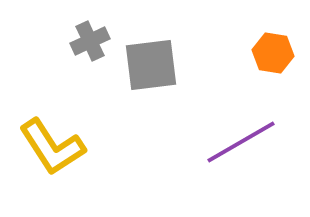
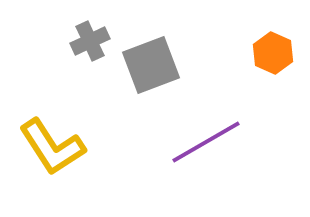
orange hexagon: rotated 15 degrees clockwise
gray square: rotated 14 degrees counterclockwise
purple line: moved 35 px left
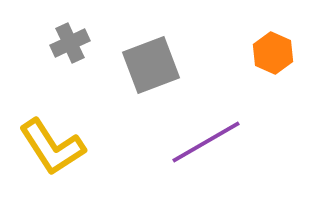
gray cross: moved 20 px left, 2 px down
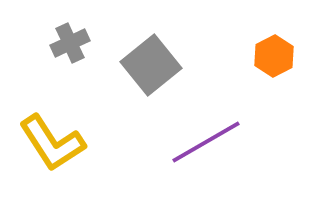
orange hexagon: moved 1 px right, 3 px down; rotated 9 degrees clockwise
gray square: rotated 18 degrees counterclockwise
yellow L-shape: moved 4 px up
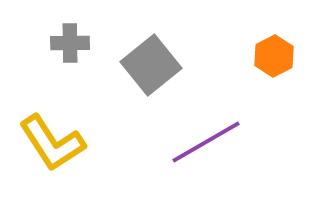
gray cross: rotated 24 degrees clockwise
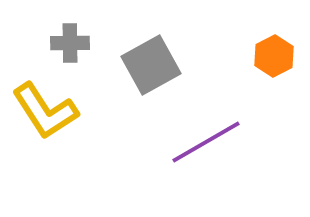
gray square: rotated 10 degrees clockwise
yellow L-shape: moved 7 px left, 32 px up
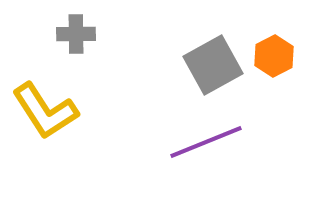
gray cross: moved 6 px right, 9 px up
gray square: moved 62 px right
purple line: rotated 8 degrees clockwise
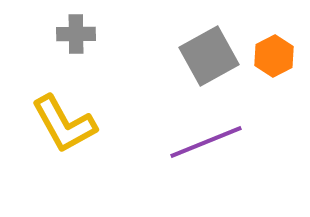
gray square: moved 4 px left, 9 px up
yellow L-shape: moved 19 px right, 13 px down; rotated 4 degrees clockwise
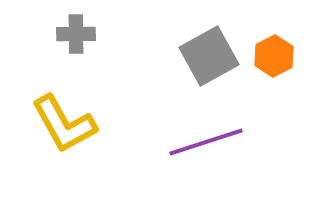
purple line: rotated 4 degrees clockwise
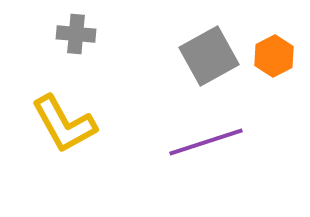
gray cross: rotated 6 degrees clockwise
